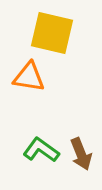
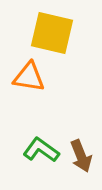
brown arrow: moved 2 px down
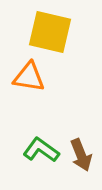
yellow square: moved 2 px left, 1 px up
brown arrow: moved 1 px up
